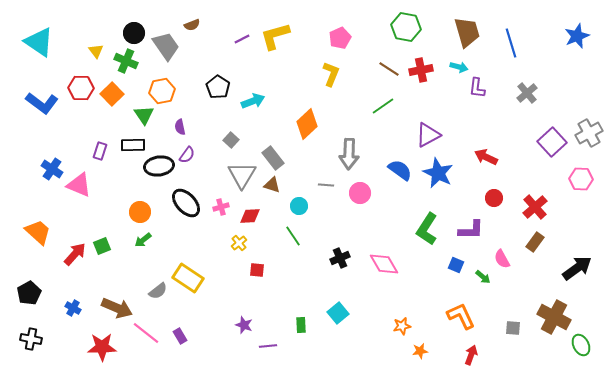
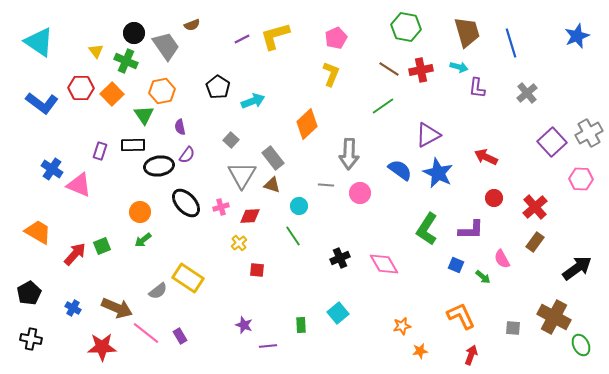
pink pentagon at (340, 38): moved 4 px left
orange trapezoid at (38, 232): rotated 12 degrees counterclockwise
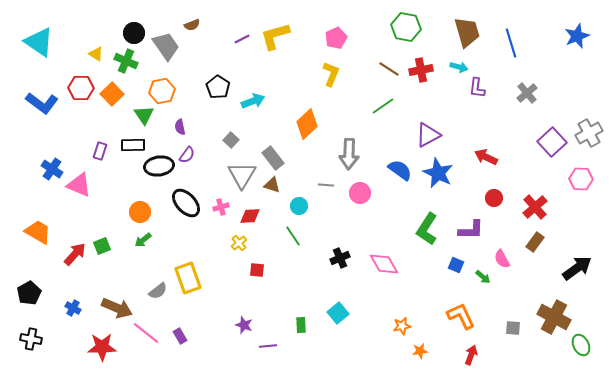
yellow triangle at (96, 51): moved 3 px down; rotated 21 degrees counterclockwise
yellow rectangle at (188, 278): rotated 36 degrees clockwise
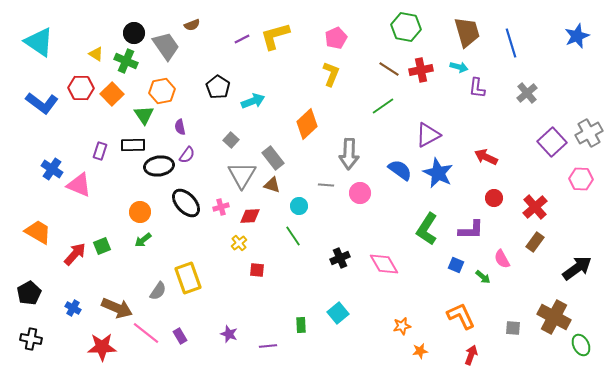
gray semicircle at (158, 291): rotated 18 degrees counterclockwise
purple star at (244, 325): moved 15 px left, 9 px down
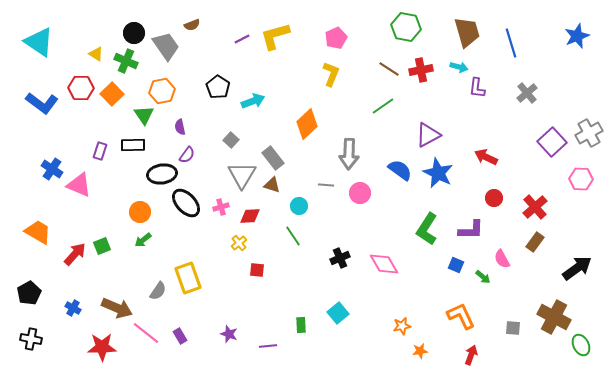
black ellipse at (159, 166): moved 3 px right, 8 px down
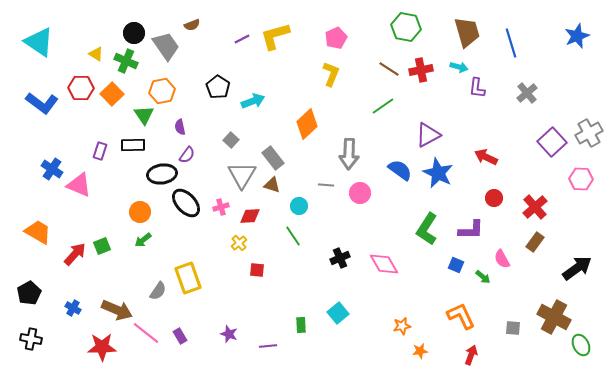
brown arrow at (117, 308): moved 2 px down
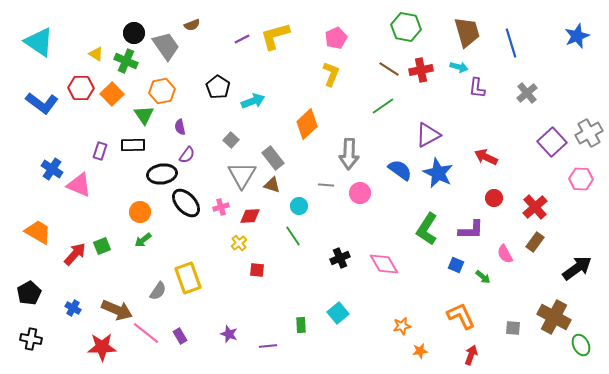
pink semicircle at (502, 259): moved 3 px right, 5 px up
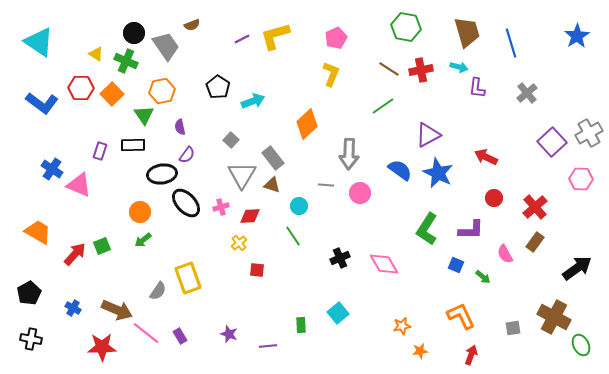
blue star at (577, 36): rotated 10 degrees counterclockwise
gray square at (513, 328): rotated 14 degrees counterclockwise
